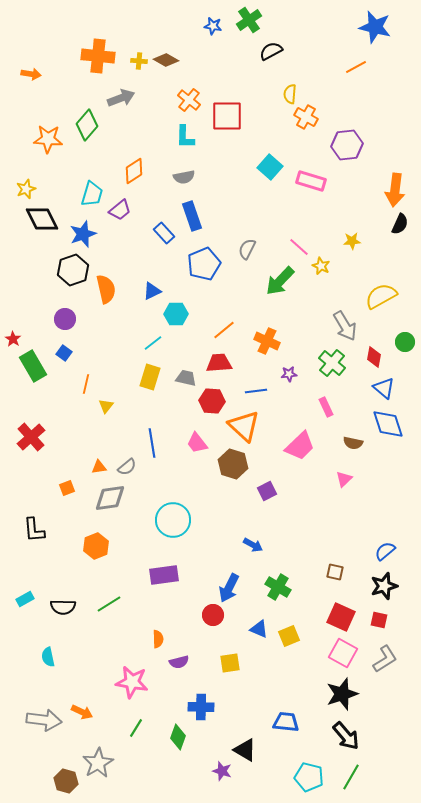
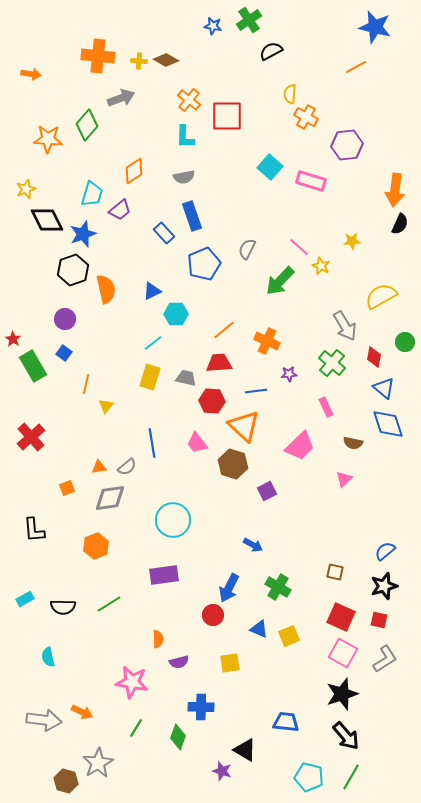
black diamond at (42, 219): moved 5 px right, 1 px down
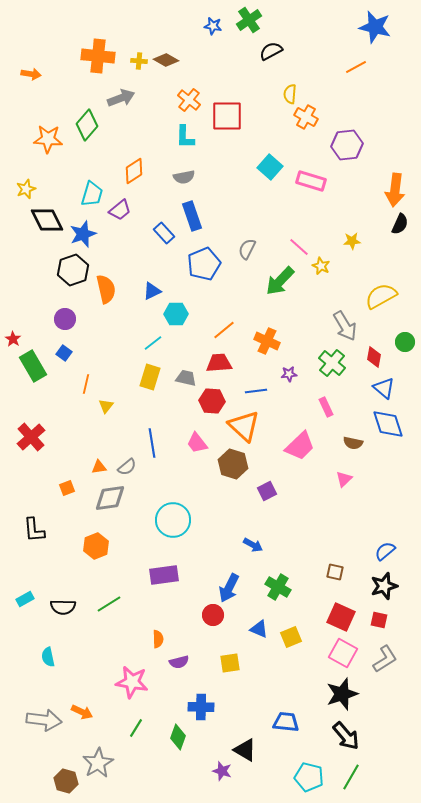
yellow square at (289, 636): moved 2 px right, 1 px down
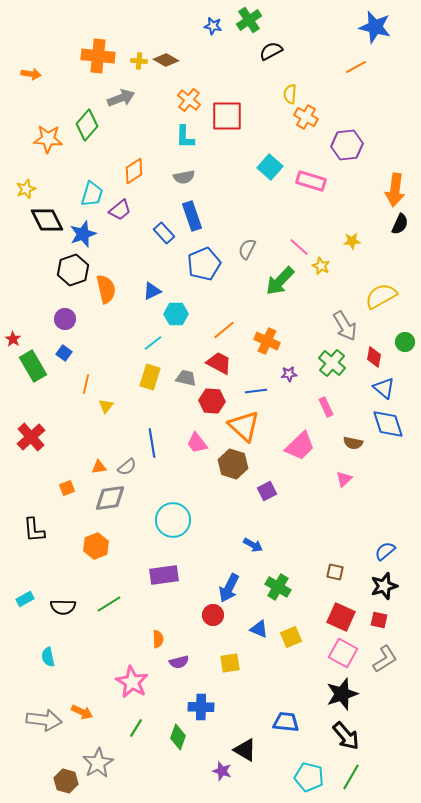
red trapezoid at (219, 363): rotated 32 degrees clockwise
pink star at (132, 682): rotated 20 degrees clockwise
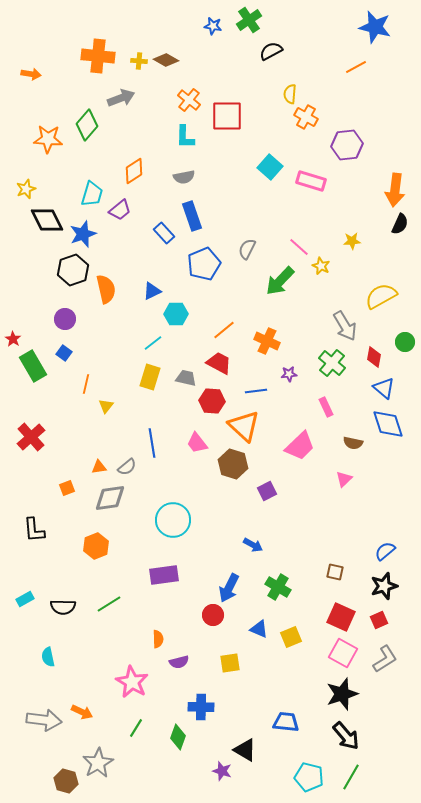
red square at (379, 620): rotated 36 degrees counterclockwise
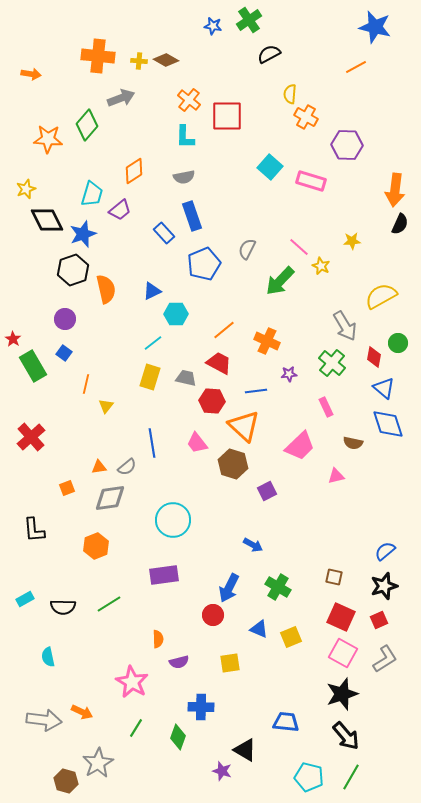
black semicircle at (271, 51): moved 2 px left, 3 px down
purple hexagon at (347, 145): rotated 8 degrees clockwise
green circle at (405, 342): moved 7 px left, 1 px down
pink triangle at (344, 479): moved 8 px left, 3 px up; rotated 30 degrees clockwise
brown square at (335, 572): moved 1 px left, 5 px down
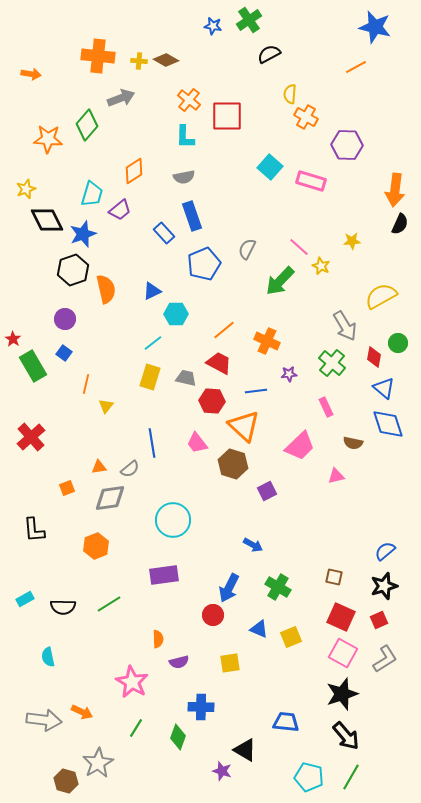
gray semicircle at (127, 467): moved 3 px right, 2 px down
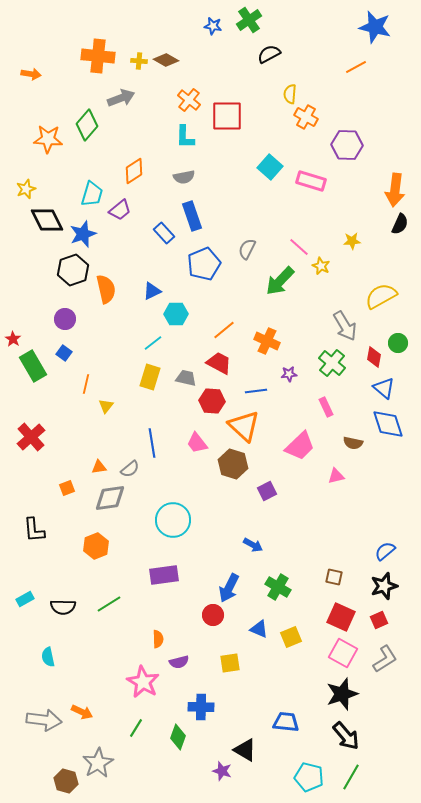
pink star at (132, 682): moved 11 px right
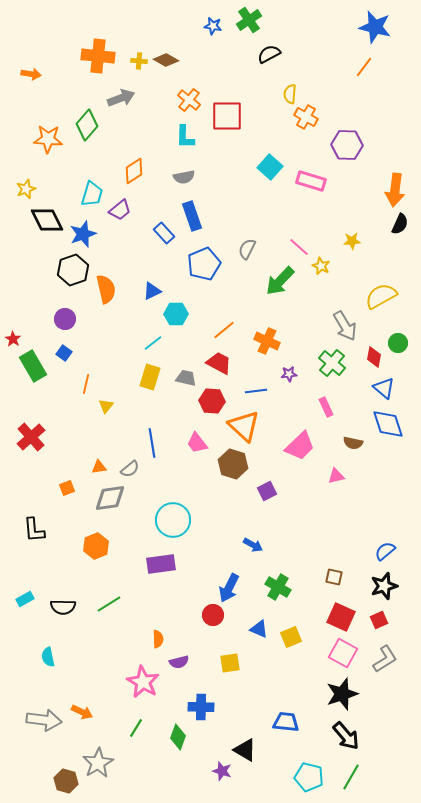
orange line at (356, 67): moved 8 px right; rotated 25 degrees counterclockwise
purple rectangle at (164, 575): moved 3 px left, 11 px up
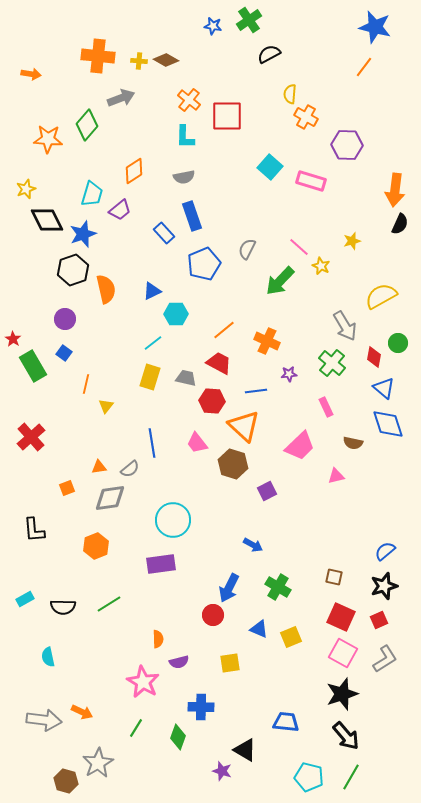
yellow star at (352, 241): rotated 12 degrees counterclockwise
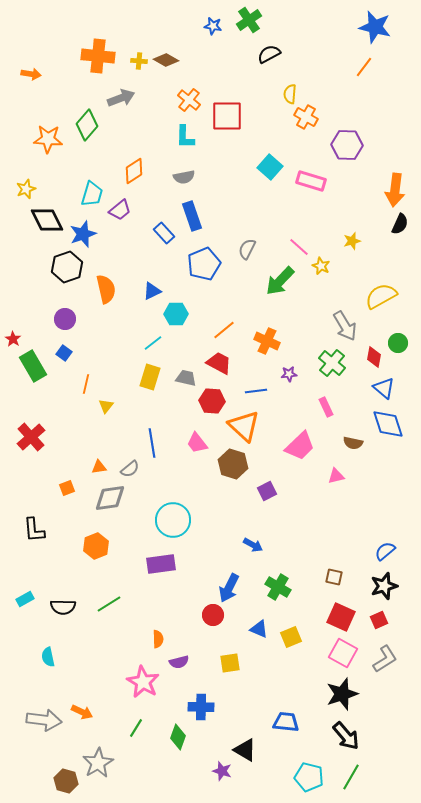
black hexagon at (73, 270): moved 6 px left, 3 px up
